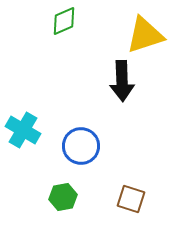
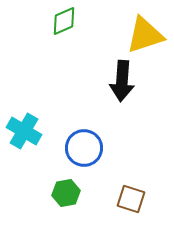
black arrow: rotated 6 degrees clockwise
cyan cross: moved 1 px right, 1 px down
blue circle: moved 3 px right, 2 px down
green hexagon: moved 3 px right, 4 px up
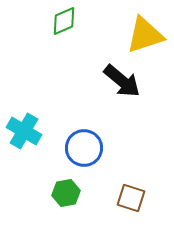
black arrow: rotated 54 degrees counterclockwise
brown square: moved 1 px up
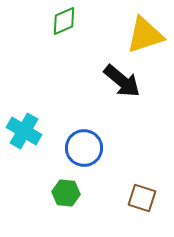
green hexagon: rotated 16 degrees clockwise
brown square: moved 11 px right
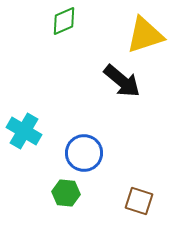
blue circle: moved 5 px down
brown square: moved 3 px left, 3 px down
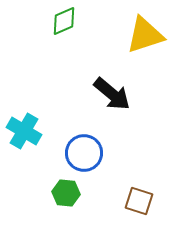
black arrow: moved 10 px left, 13 px down
